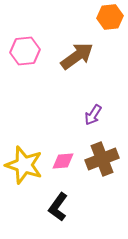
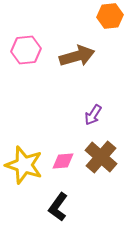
orange hexagon: moved 1 px up
pink hexagon: moved 1 px right, 1 px up
brown arrow: rotated 20 degrees clockwise
brown cross: moved 1 px left, 2 px up; rotated 28 degrees counterclockwise
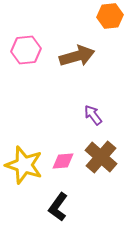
purple arrow: rotated 110 degrees clockwise
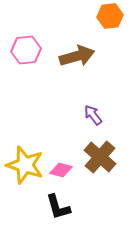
brown cross: moved 1 px left
pink diamond: moved 2 px left, 9 px down; rotated 20 degrees clockwise
yellow star: moved 1 px right
black L-shape: rotated 52 degrees counterclockwise
